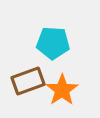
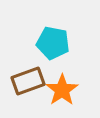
cyan pentagon: rotated 8 degrees clockwise
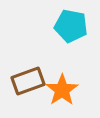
cyan pentagon: moved 18 px right, 17 px up
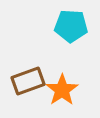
cyan pentagon: rotated 8 degrees counterclockwise
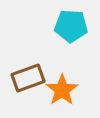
brown rectangle: moved 3 px up
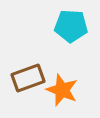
orange star: rotated 16 degrees counterclockwise
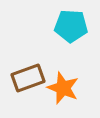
orange star: moved 1 px right, 2 px up
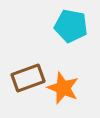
cyan pentagon: rotated 8 degrees clockwise
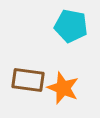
brown rectangle: moved 2 px down; rotated 28 degrees clockwise
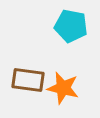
orange star: rotated 8 degrees counterclockwise
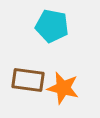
cyan pentagon: moved 19 px left
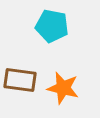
brown rectangle: moved 8 px left
